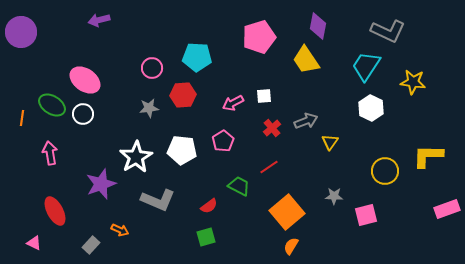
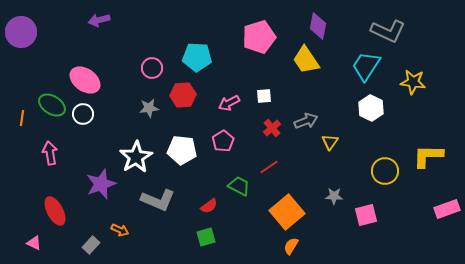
pink arrow at (233, 103): moved 4 px left
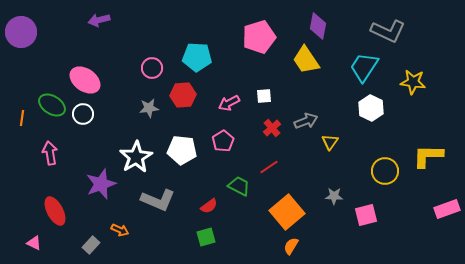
cyan trapezoid at (366, 66): moved 2 px left, 1 px down
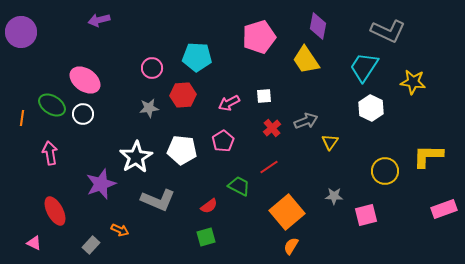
pink rectangle at (447, 209): moved 3 px left
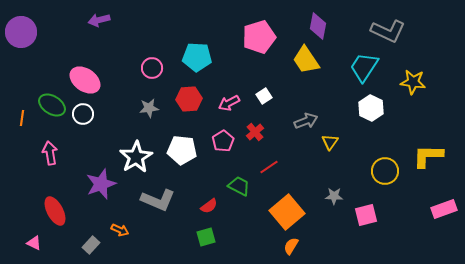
red hexagon at (183, 95): moved 6 px right, 4 px down
white square at (264, 96): rotated 28 degrees counterclockwise
red cross at (272, 128): moved 17 px left, 4 px down
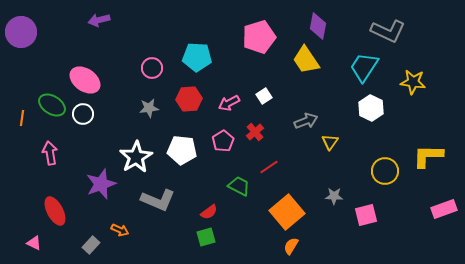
red semicircle at (209, 206): moved 6 px down
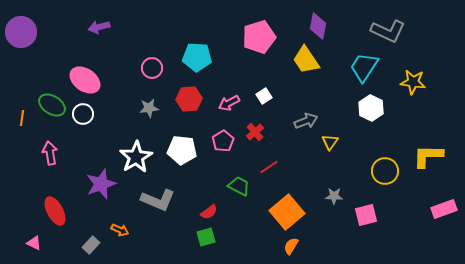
purple arrow at (99, 20): moved 7 px down
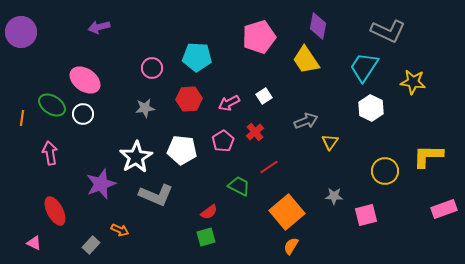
gray star at (149, 108): moved 4 px left
gray L-shape at (158, 200): moved 2 px left, 5 px up
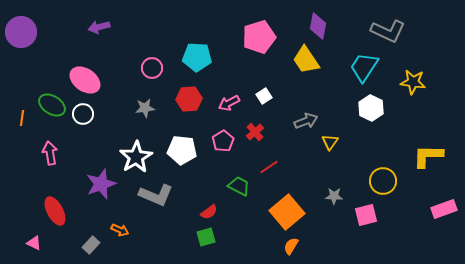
yellow circle at (385, 171): moved 2 px left, 10 px down
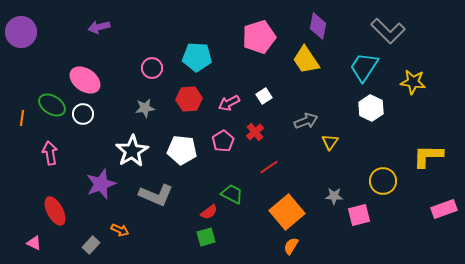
gray L-shape at (388, 31): rotated 20 degrees clockwise
white star at (136, 157): moved 4 px left, 6 px up
green trapezoid at (239, 186): moved 7 px left, 8 px down
pink square at (366, 215): moved 7 px left
